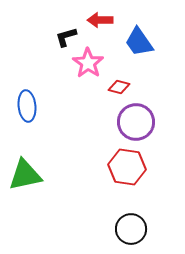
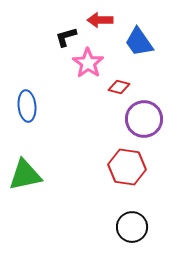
purple circle: moved 8 px right, 3 px up
black circle: moved 1 px right, 2 px up
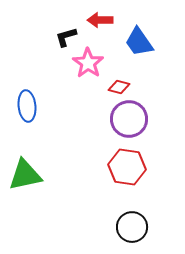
purple circle: moved 15 px left
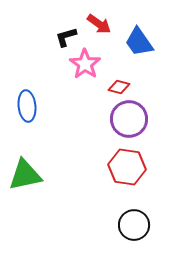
red arrow: moved 1 px left, 4 px down; rotated 145 degrees counterclockwise
pink star: moved 3 px left, 1 px down
black circle: moved 2 px right, 2 px up
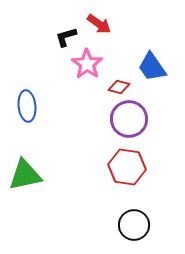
blue trapezoid: moved 13 px right, 25 px down
pink star: moved 2 px right
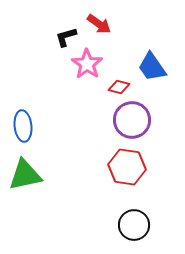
blue ellipse: moved 4 px left, 20 px down
purple circle: moved 3 px right, 1 px down
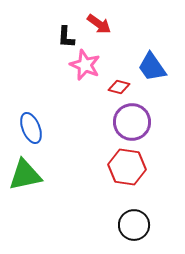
black L-shape: rotated 70 degrees counterclockwise
pink star: moved 2 px left, 1 px down; rotated 12 degrees counterclockwise
purple circle: moved 2 px down
blue ellipse: moved 8 px right, 2 px down; rotated 16 degrees counterclockwise
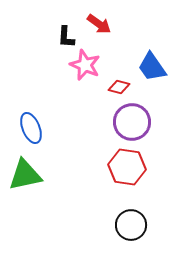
black circle: moved 3 px left
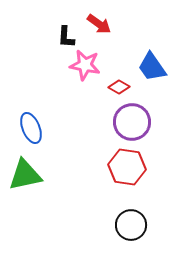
pink star: rotated 12 degrees counterclockwise
red diamond: rotated 15 degrees clockwise
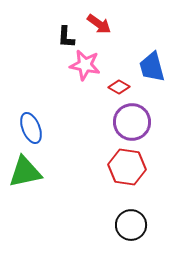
blue trapezoid: rotated 20 degrees clockwise
green triangle: moved 3 px up
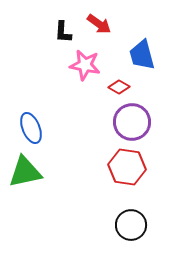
black L-shape: moved 3 px left, 5 px up
blue trapezoid: moved 10 px left, 12 px up
